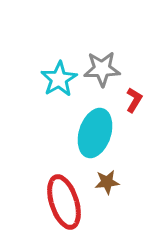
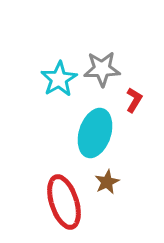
brown star: rotated 20 degrees counterclockwise
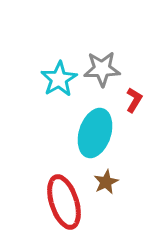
brown star: moved 1 px left
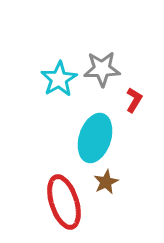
cyan ellipse: moved 5 px down
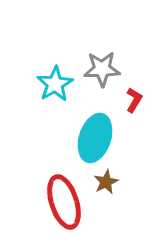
cyan star: moved 4 px left, 5 px down
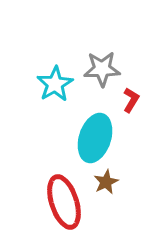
red L-shape: moved 3 px left
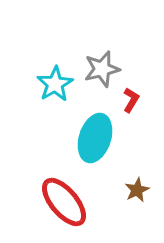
gray star: rotated 12 degrees counterclockwise
brown star: moved 31 px right, 8 px down
red ellipse: rotated 22 degrees counterclockwise
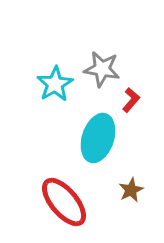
gray star: rotated 24 degrees clockwise
red L-shape: rotated 10 degrees clockwise
cyan ellipse: moved 3 px right
brown star: moved 6 px left
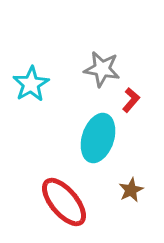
cyan star: moved 24 px left
